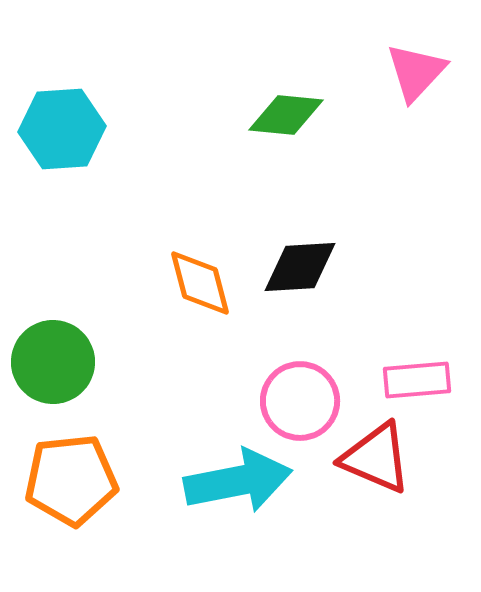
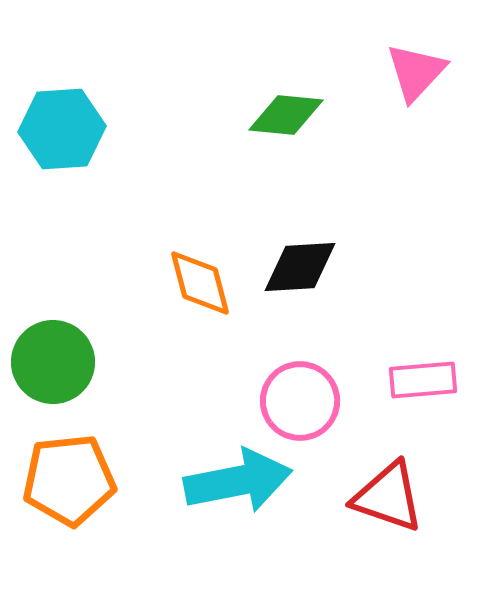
pink rectangle: moved 6 px right
red triangle: moved 12 px right, 39 px down; rotated 4 degrees counterclockwise
orange pentagon: moved 2 px left
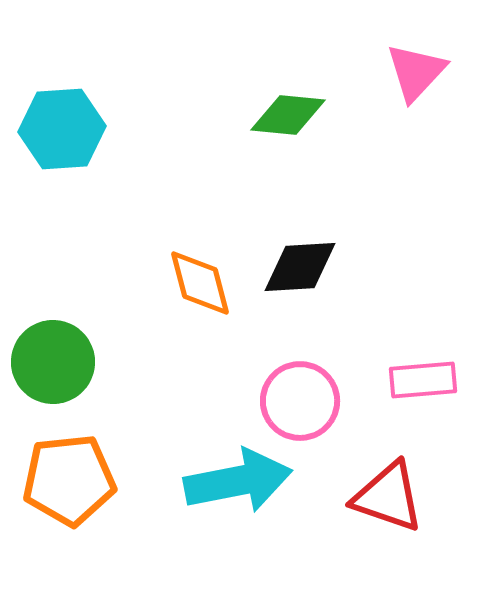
green diamond: moved 2 px right
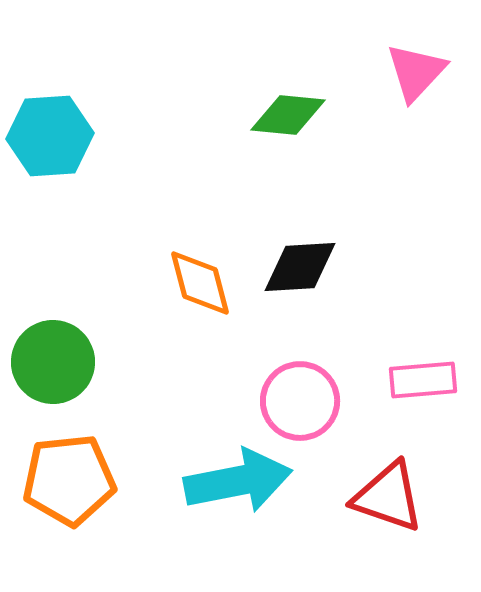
cyan hexagon: moved 12 px left, 7 px down
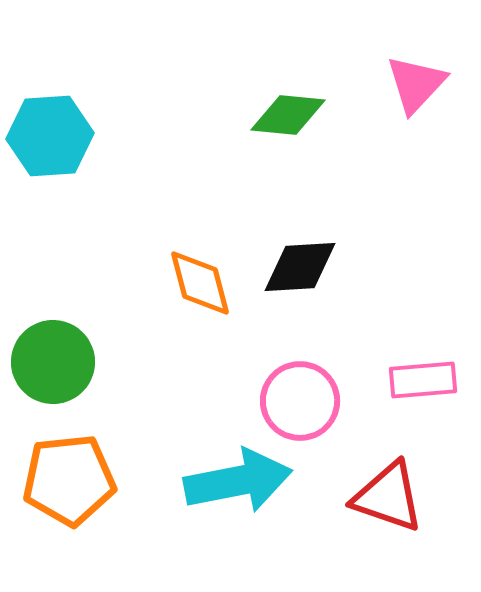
pink triangle: moved 12 px down
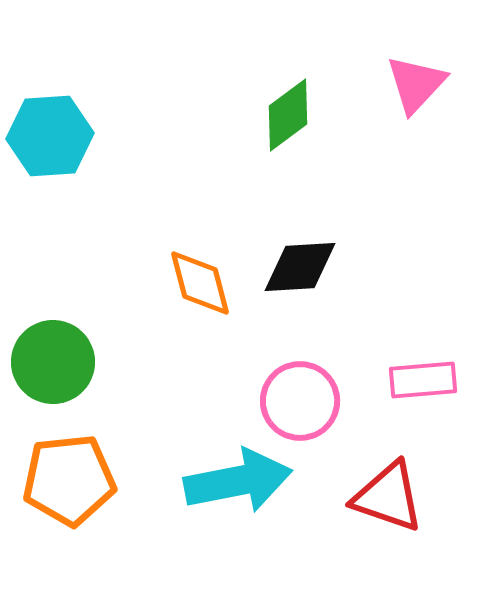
green diamond: rotated 42 degrees counterclockwise
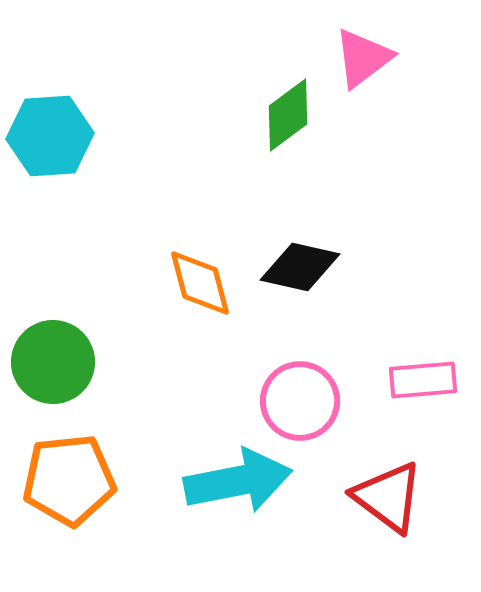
pink triangle: moved 53 px left, 26 px up; rotated 10 degrees clockwise
black diamond: rotated 16 degrees clockwise
red triangle: rotated 18 degrees clockwise
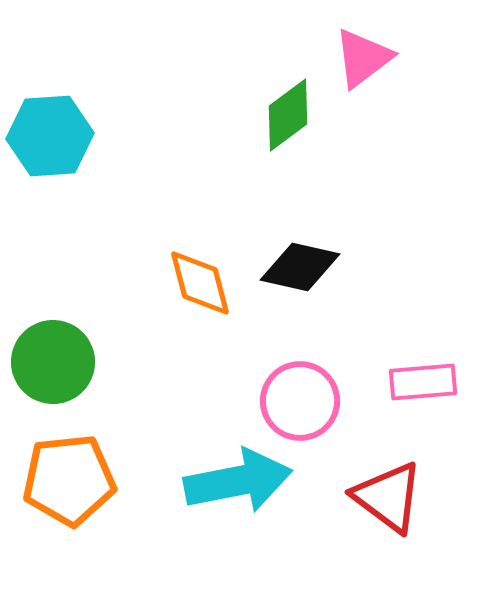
pink rectangle: moved 2 px down
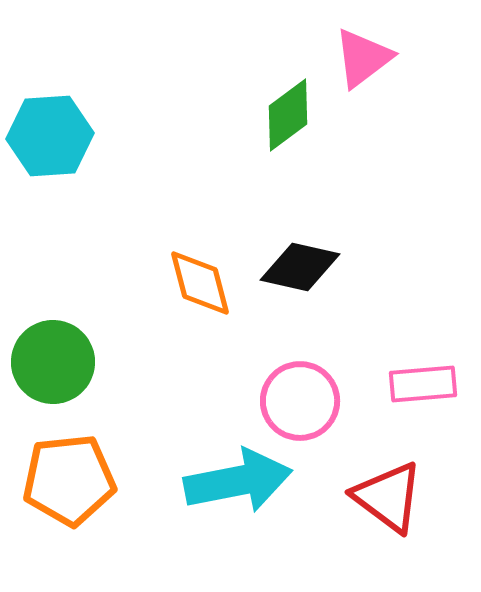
pink rectangle: moved 2 px down
